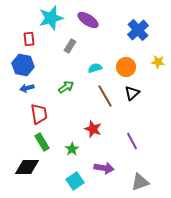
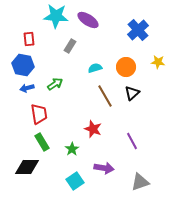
cyan star: moved 5 px right, 2 px up; rotated 20 degrees clockwise
green arrow: moved 11 px left, 3 px up
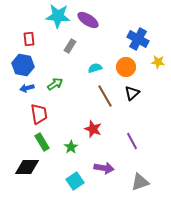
cyan star: moved 2 px right
blue cross: moved 9 px down; rotated 20 degrees counterclockwise
green star: moved 1 px left, 2 px up
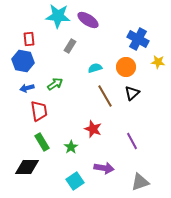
blue hexagon: moved 4 px up
red trapezoid: moved 3 px up
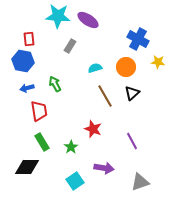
green arrow: rotated 84 degrees counterclockwise
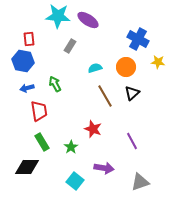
cyan square: rotated 18 degrees counterclockwise
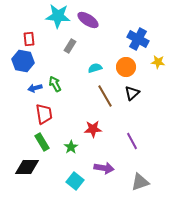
blue arrow: moved 8 px right
red trapezoid: moved 5 px right, 3 px down
red star: rotated 24 degrees counterclockwise
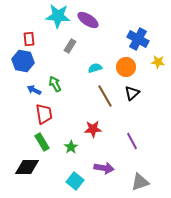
blue arrow: moved 1 px left, 2 px down; rotated 40 degrees clockwise
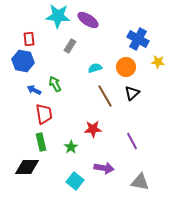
green rectangle: moved 1 px left; rotated 18 degrees clockwise
gray triangle: rotated 30 degrees clockwise
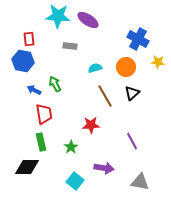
gray rectangle: rotated 64 degrees clockwise
red star: moved 2 px left, 4 px up
